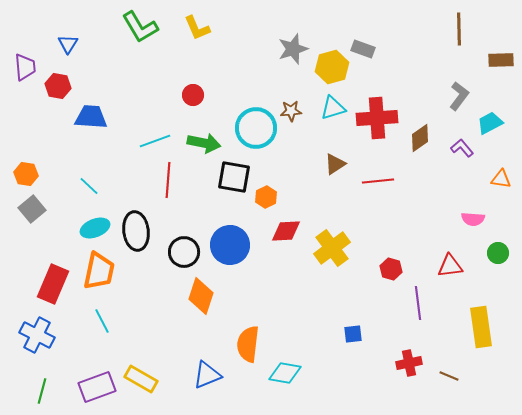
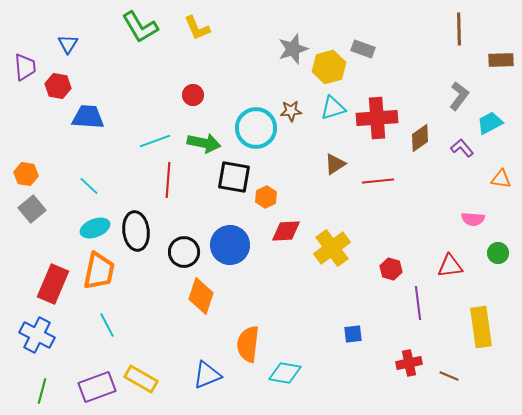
yellow hexagon at (332, 67): moved 3 px left
blue trapezoid at (91, 117): moved 3 px left
cyan line at (102, 321): moved 5 px right, 4 px down
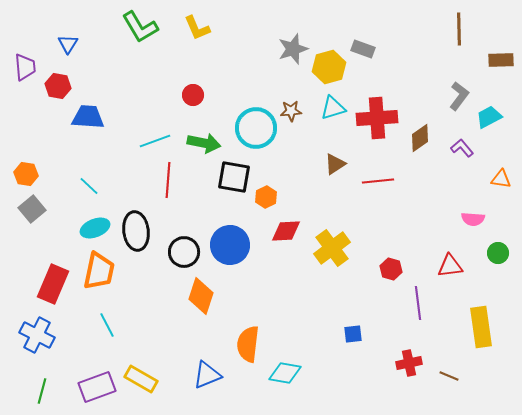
cyan trapezoid at (490, 123): moved 1 px left, 6 px up
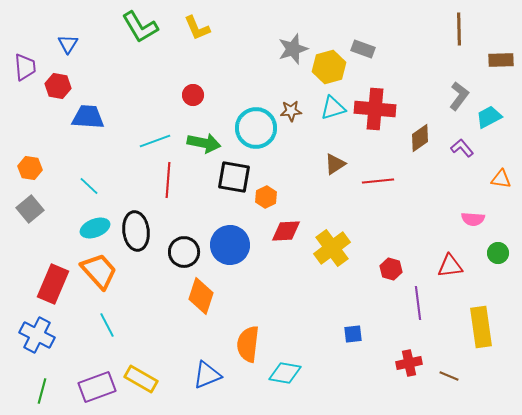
red cross at (377, 118): moved 2 px left, 9 px up; rotated 9 degrees clockwise
orange hexagon at (26, 174): moved 4 px right, 6 px up
gray square at (32, 209): moved 2 px left
orange trapezoid at (99, 271): rotated 54 degrees counterclockwise
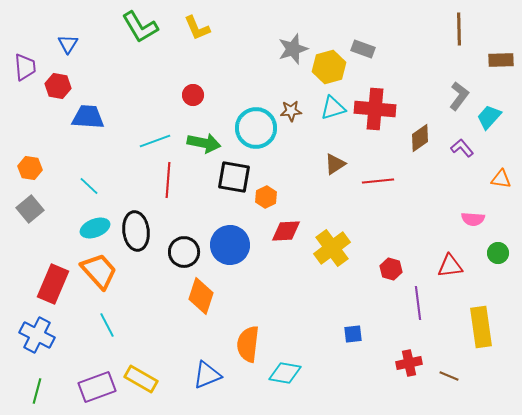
cyan trapezoid at (489, 117): rotated 20 degrees counterclockwise
green line at (42, 391): moved 5 px left
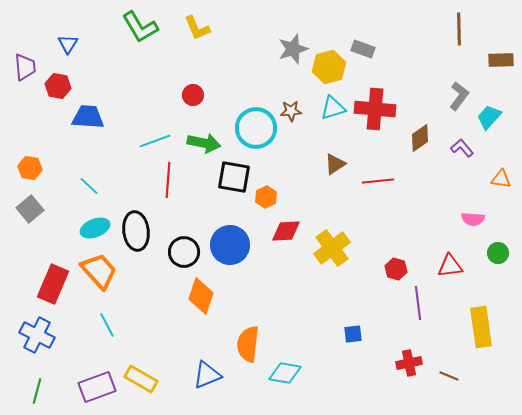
red hexagon at (391, 269): moved 5 px right
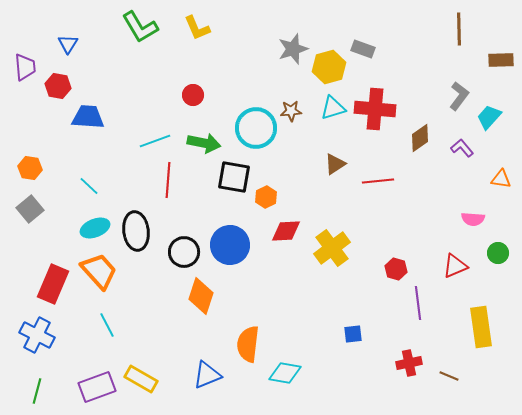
red triangle at (450, 266): moved 5 px right; rotated 16 degrees counterclockwise
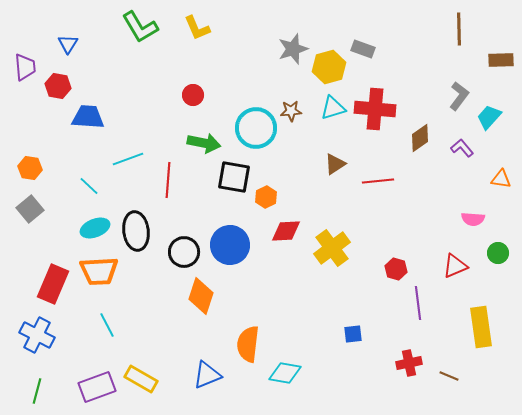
cyan line at (155, 141): moved 27 px left, 18 px down
orange trapezoid at (99, 271): rotated 129 degrees clockwise
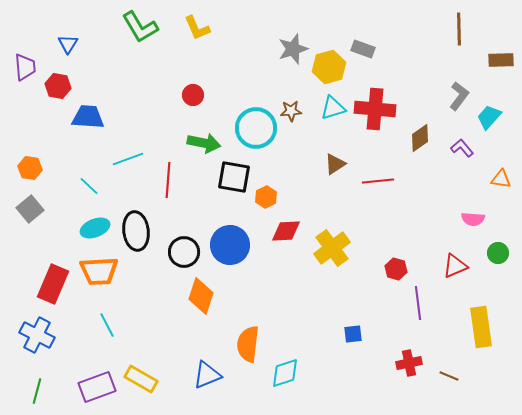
cyan diamond at (285, 373): rotated 28 degrees counterclockwise
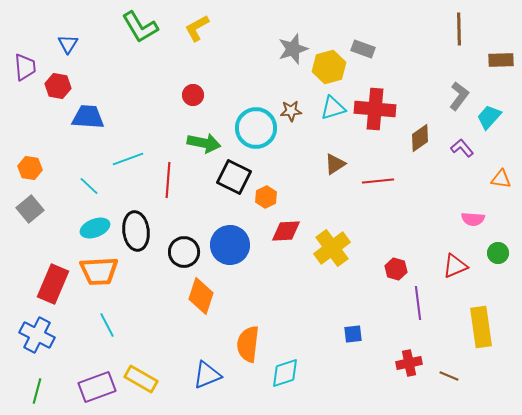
yellow L-shape at (197, 28): rotated 84 degrees clockwise
black square at (234, 177): rotated 16 degrees clockwise
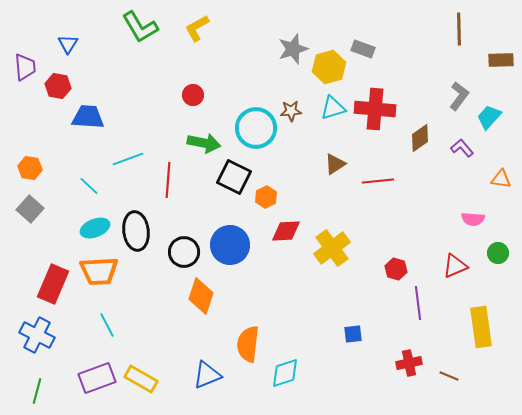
gray square at (30, 209): rotated 8 degrees counterclockwise
purple rectangle at (97, 387): moved 9 px up
